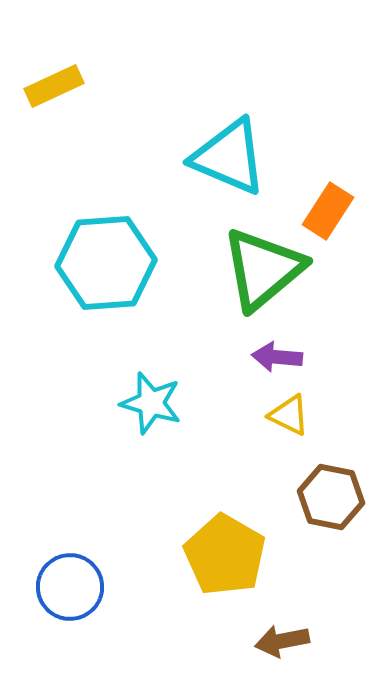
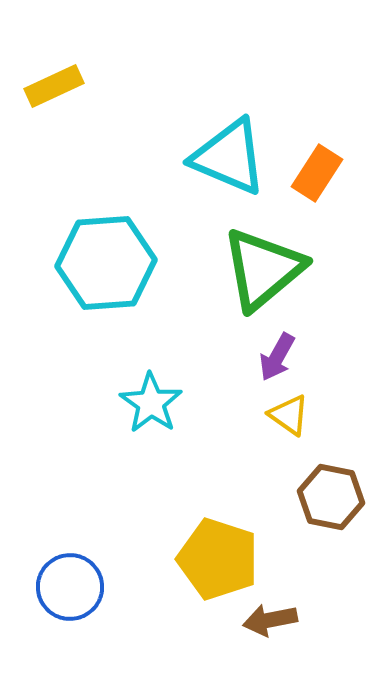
orange rectangle: moved 11 px left, 38 px up
purple arrow: rotated 66 degrees counterclockwise
cyan star: rotated 18 degrees clockwise
yellow triangle: rotated 9 degrees clockwise
yellow pentagon: moved 7 px left, 4 px down; rotated 12 degrees counterclockwise
brown arrow: moved 12 px left, 21 px up
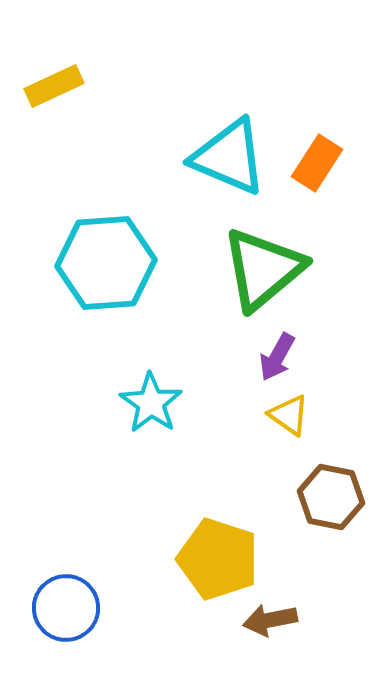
orange rectangle: moved 10 px up
blue circle: moved 4 px left, 21 px down
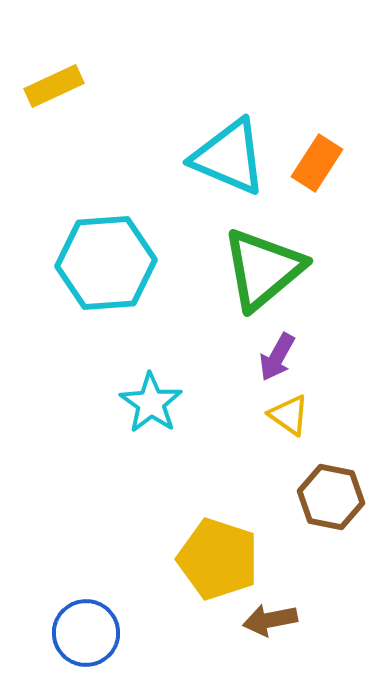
blue circle: moved 20 px right, 25 px down
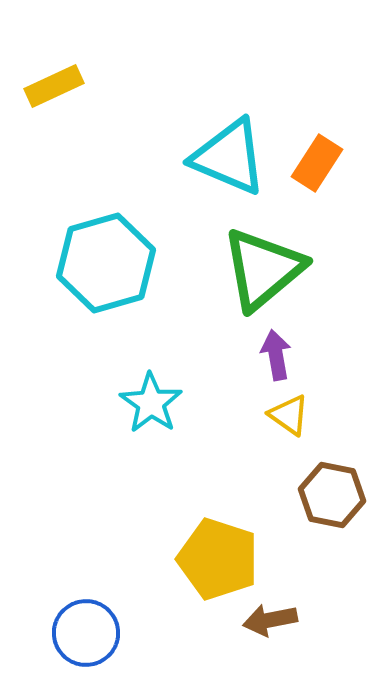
cyan hexagon: rotated 12 degrees counterclockwise
purple arrow: moved 1 px left, 2 px up; rotated 141 degrees clockwise
brown hexagon: moved 1 px right, 2 px up
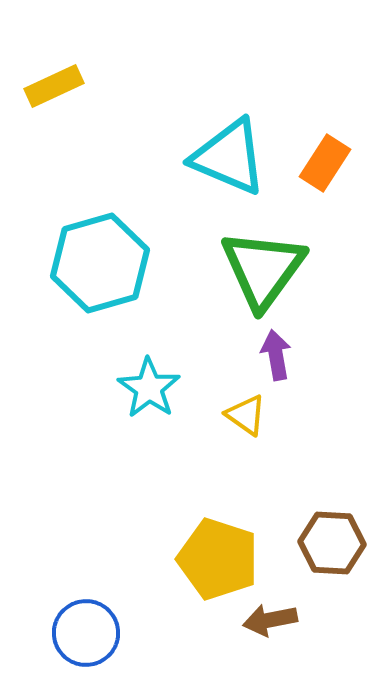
orange rectangle: moved 8 px right
cyan hexagon: moved 6 px left
green triangle: rotated 14 degrees counterclockwise
cyan star: moved 2 px left, 15 px up
yellow triangle: moved 43 px left
brown hexagon: moved 48 px down; rotated 8 degrees counterclockwise
